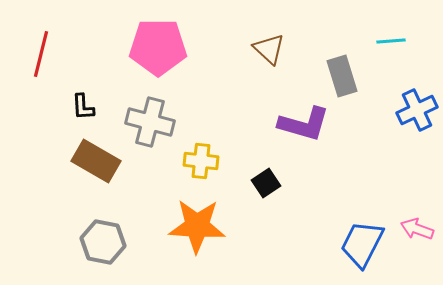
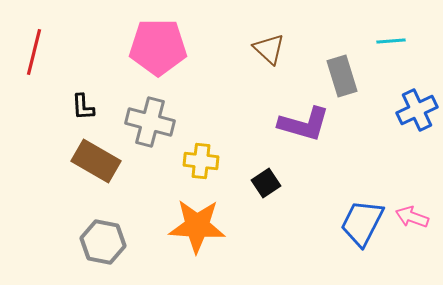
red line: moved 7 px left, 2 px up
pink arrow: moved 5 px left, 12 px up
blue trapezoid: moved 21 px up
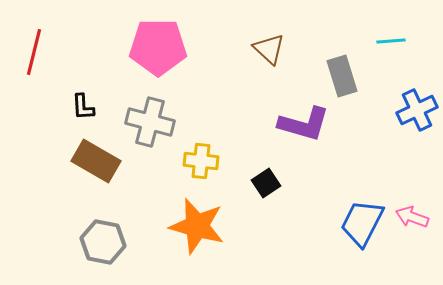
orange star: rotated 12 degrees clockwise
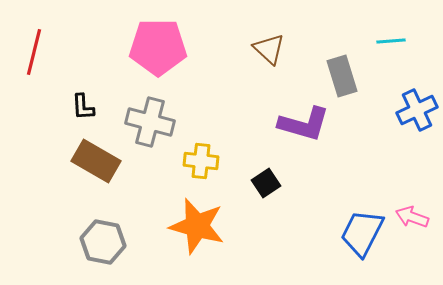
blue trapezoid: moved 10 px down
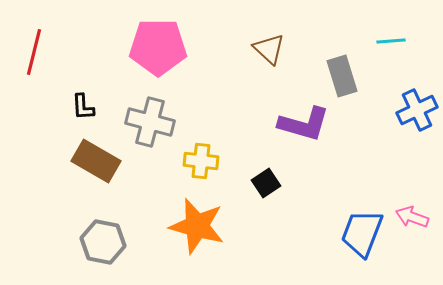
blue trapezoid: rotated 6 degrees counterclockwise
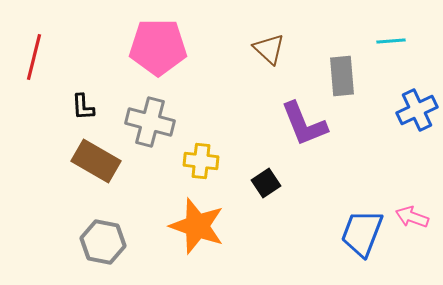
red line: moved 5 px down
gray rectangle: rotated 12 degrees clockwise
purple L-shape: rotated 52 degrees clockwise
orange star: rotated 4 degrees clockwise
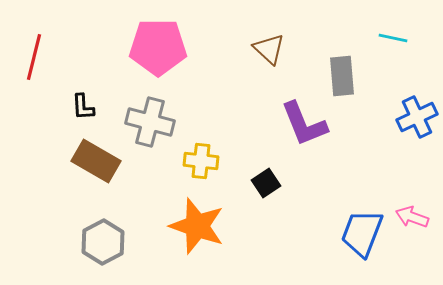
cyan line: moved 2 px right, 3 px up; rotated 16 degrees clockwise
blue cross: moved 7 px down
gray hexagon: rotated 21 degrees clockwise
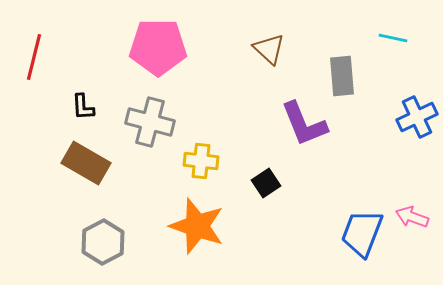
brown rectangle: moved 10 px left, 2 px down
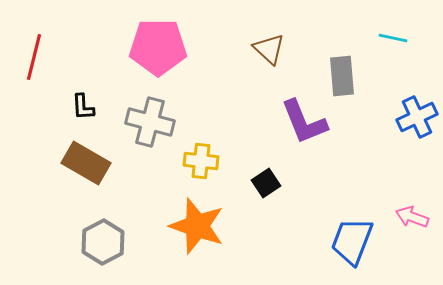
purple L-shape: moved 2 px up
blue trapezoid: moved 10 px left, 8 px down
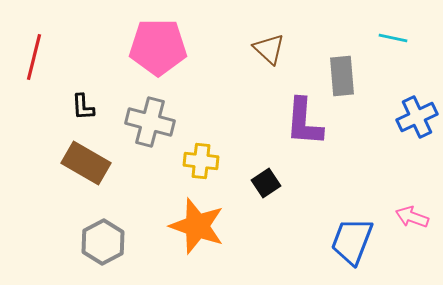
purple L-shape: rotated 26 degrees clockwise
